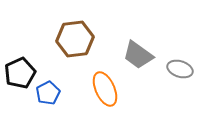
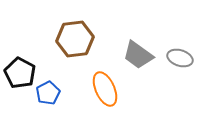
gray ellipse: moved 11 px up
black pentagon: rotated 20 degrees counterclockwise
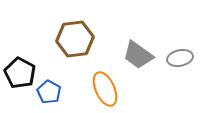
gray ellipse: rotated 30 degrees counterclockwise
blue pentagon: moved 1 px right, 1 px up; rotated 15 degrees counterclockwise
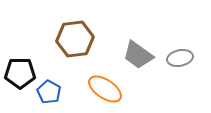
black pentagon: rotated 28 degrees counterclockwise
orange ellipse: rotated 32 degrees counterclockwise
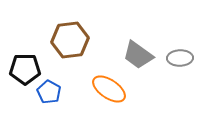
brown hexagon: moved 5 px left, 1 px down
gray ellipse: rotated 10 degrees clockwise
black pentagon: moved 5 px right, 4 px up
orange ellipse: moved 4 px right
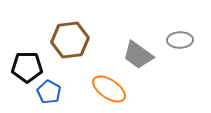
gray ellipse: moved 18 px up
black pentagon: moved 2 px right, 2 px up
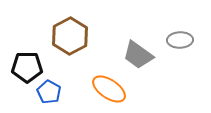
brown hexagon: moved 4 px up; rotated 21 degrees counterclockwise
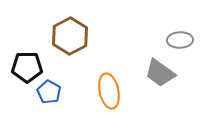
gray trapezoid: moved 22 px right, 18 px down
orange ellipse: moved 2 px down; rotated 44 degrees clockwise
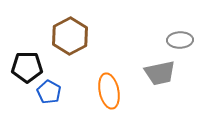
gray trapezoid: rotated 48 degrees counterclockwise
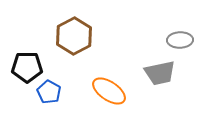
brown hexagon: moved 4 px right
orange ellipse: rotated 44 degrees counterclockwise
